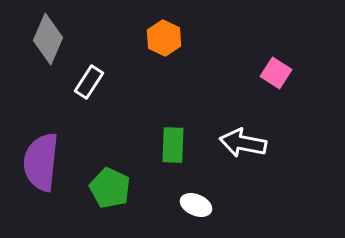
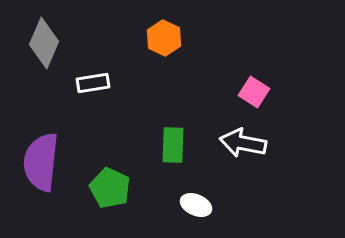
gray diamond: moved 4 px left, 4 px down
pink square: moved 22 px left, 19 px down
white rectangle: moved 4 px right, 1 px down; rotated 48 degrees clockwise
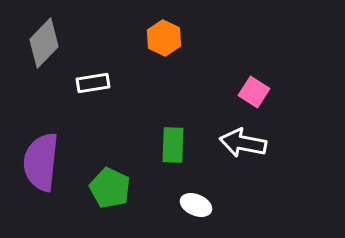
gray diamond: rotated 21 degrees clockwise
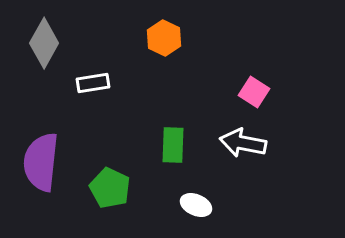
gray diamond: rotated 15 degrees counterclockwise
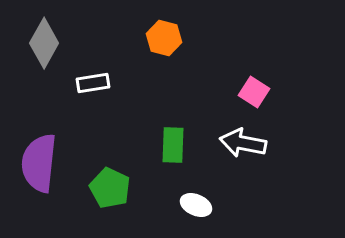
orange hexagon: rotated 12 degrees counterclockwise
purple semicircle: moved 2 px left, 1 px down
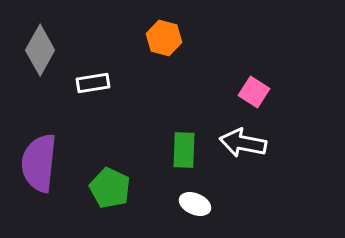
gray diamond: moved 4 px left, 7 px down
green rectangle: moved 11 px right, 5 px down
white ellipse: moved 1 px left, 1 px up
